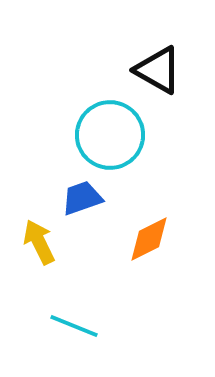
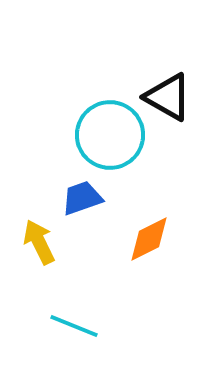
black triangle: moved 10 px right, 27 px down
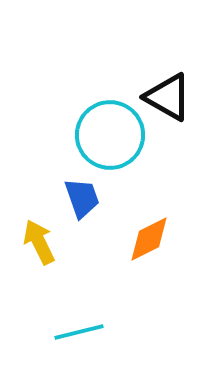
blue trapezoid: rotated 90 degrees clockwise
cyan line: moved 5 px right, 6 px down; rotated 36 degrees counterclockwise
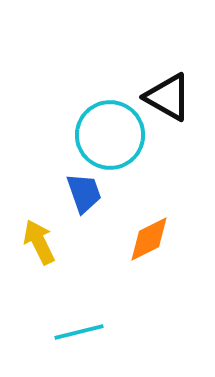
blue trapezoid: moved 2 px right, 5 px up
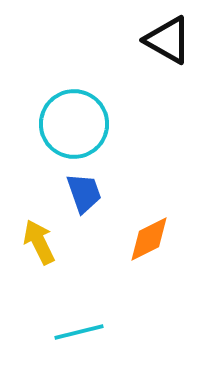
black triangle: moved 57 px up
cyan circle: moved 36 px left, 11 px up
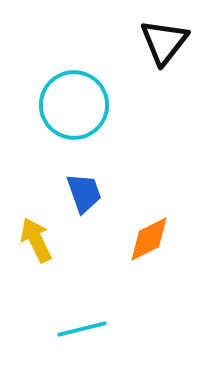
black triangle: moved 4 px left, 2 px down; rotated 38 degrees clockwise
cyan circle: moved 19 px up
yellow arrow: moved 3 px left, 2 px up
cyan line: moved 3 px right, 3 px up
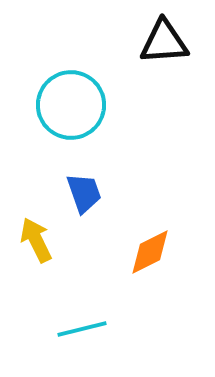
black triangle: rotated 48 degrees clockwise
cyan circle: moved 3 px left
orange diamond: moved 1 px right, 13 px down
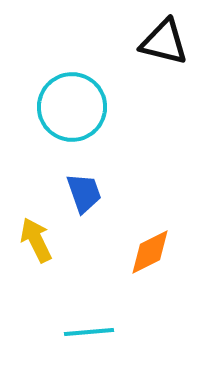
black triangle: rotated 18 degrees clockwise
cyan circle: moved 1 px right, 2 px down
cyan line: moved 7 px right, 3 px down; rotated 9 degrees clockwise
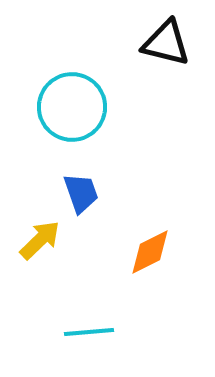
black triangle: moved 2 px right, 1 px down
blue trapezoid: moved 3 px left
yellow arrow: moved 4 px right; rotated 72 degrees clockwise
